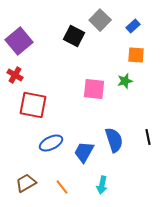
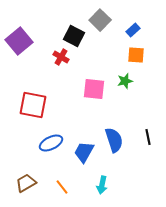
blue rectangle: moved 4 px down
red cross: moved 46 px right, 18 px up
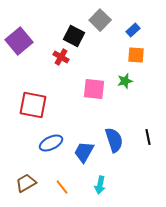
cyan arrow: moved 2 px left
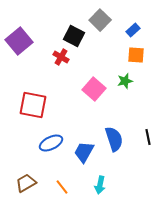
pink square: rotated 35 degrees clockwise
blue semicircle: moved 1 px up
